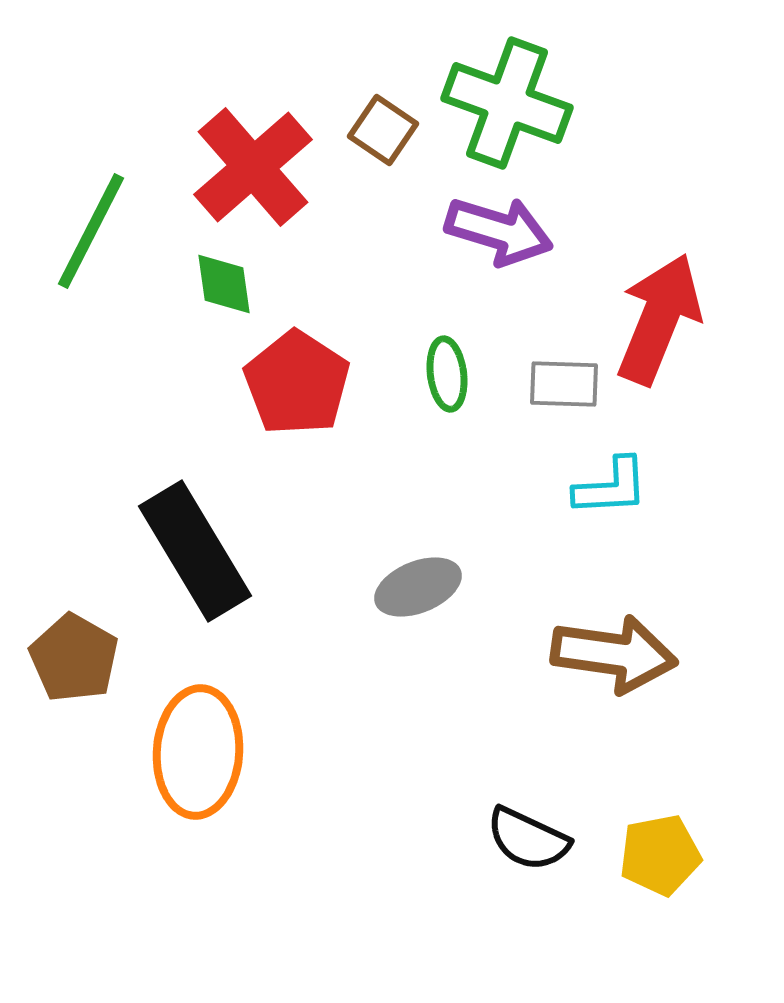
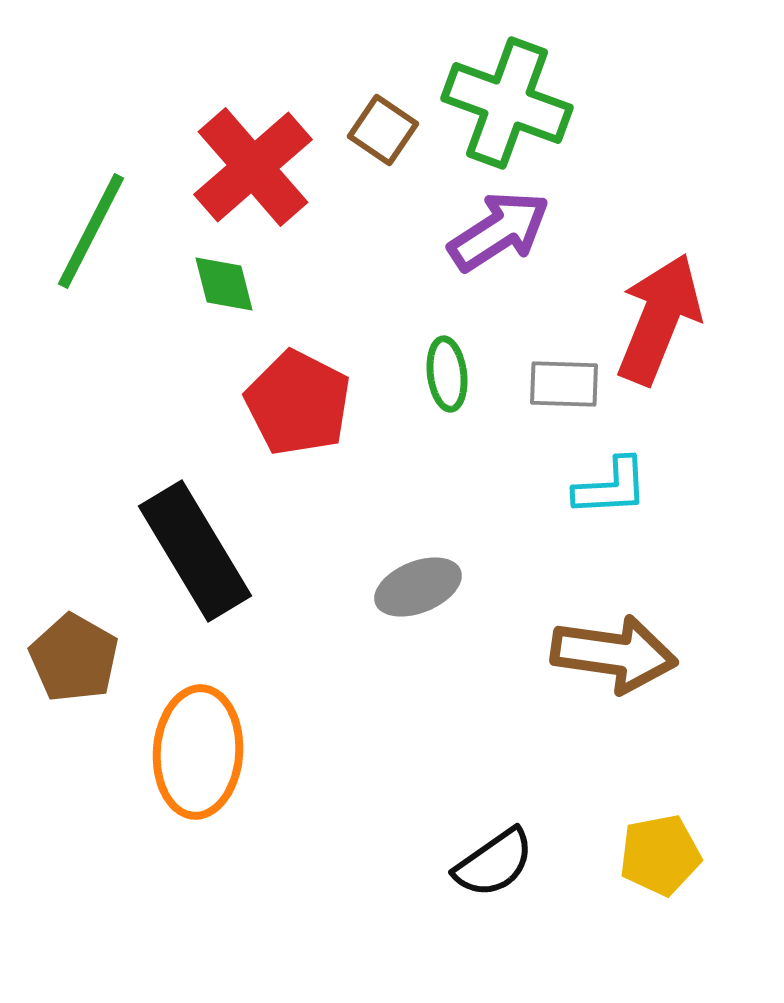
purple arrow: rotated 50 degrees counterclockwise
green diamond: rotated 6 degrees counterclockwise
red pentagon: moved 1 px right, 20 px down; rotated 6 degrees counterclockwise
black semicircle: moved 34 px left, 24 px down; rotated 60 degrees counterclockwise
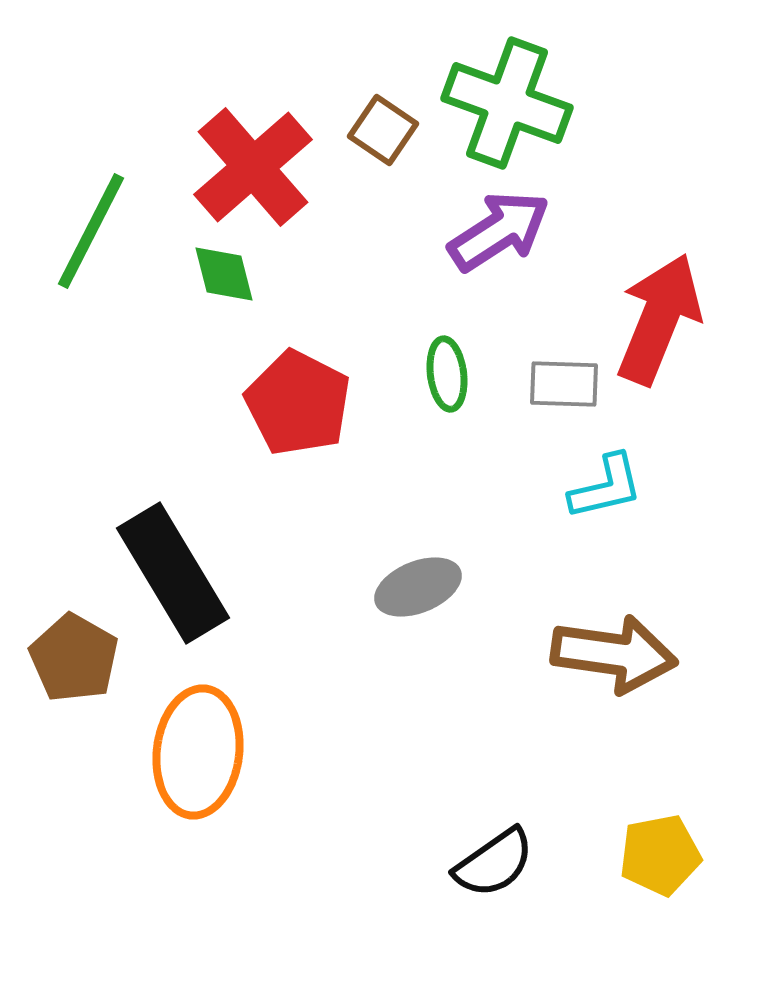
green diamond: moved 10 px up
cyan L-shape: moved 5 px left; rotated 10 degrees counterclockwise
black rectangle: moved 22 px left, 22 px down
orange ellipse: rotated 3 degrees clockwise
